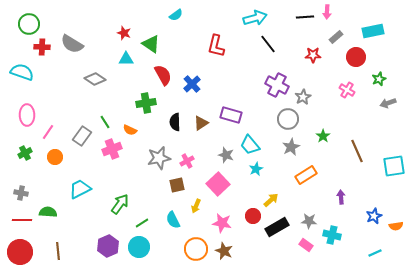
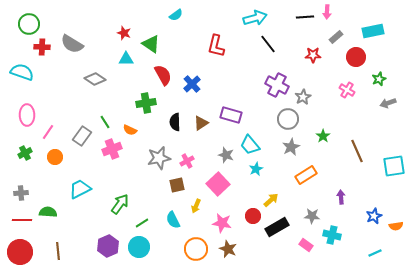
gray cross at (21, 193): rotated 16 degrees counterclockwise
gray star at (309, 221): moved 3 px right, 5 px up
brown star at (224, 251): moved 4 px right, 2 px up
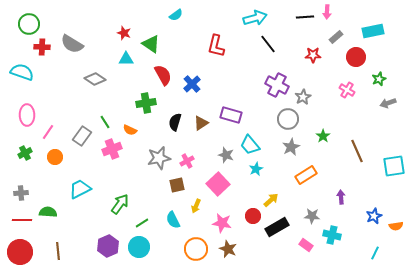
black semicircle at (175, 122): rotated 18 degrees clockwise
cyan line at (375, 253): rotated 40 degrees counterclockwise
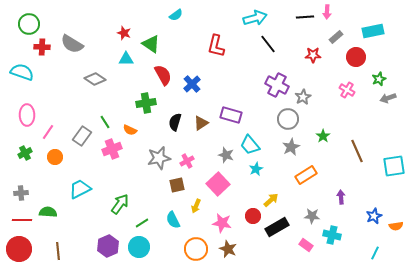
gray arrow at (388, 103): moved 5 px up
red circle at (20, 252): moved 1 px left, 3 px up
